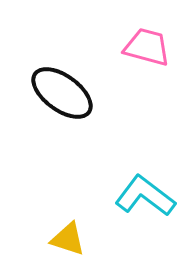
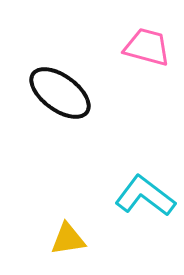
black ellipse: moved 2 px left
yellow triangle: rotated 27 degrees counterclockwise
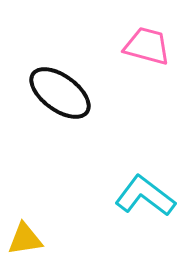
pink trapezoid: moved 1 px up
yellow triangle: moved 43 px left
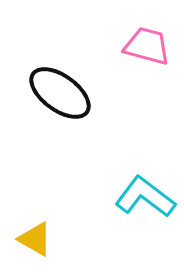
cyan L-shape: moved 1 px down
yellow triangle: moved 10 px right; rotated 39 degrees clockwise
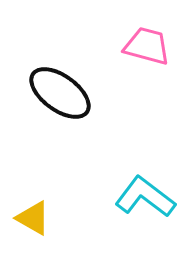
yellow triangle: moved 2 px left, 21 px up
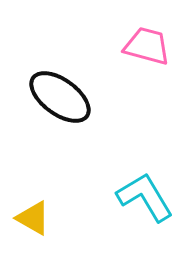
black ellipse: moved 4 px down
cyan L-shape: rotated 22 degrees clockwise
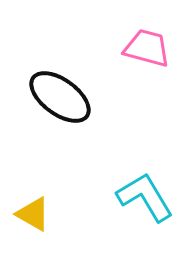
pink trapezoid: moved 2 px down
yellow triangle: moved 4 px up
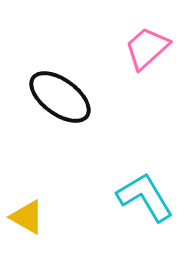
pink trapezoid: rotated 57 degrees counterclockwise
yellow triangle: moved 6 px left, 3 px down
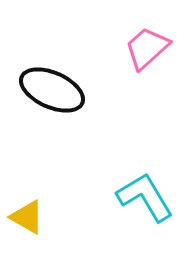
black ellipse: moved 8 px left, 7 px up; rotated 12 degrees counterclockwise
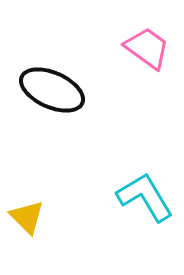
pink trapezoid: rotated 78 degrees clockwise
yellow triangle: rotated 15 degrees clockwise
